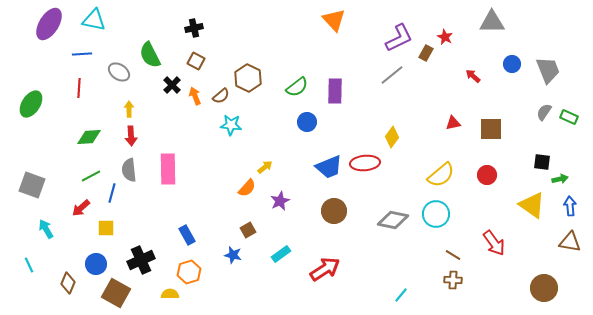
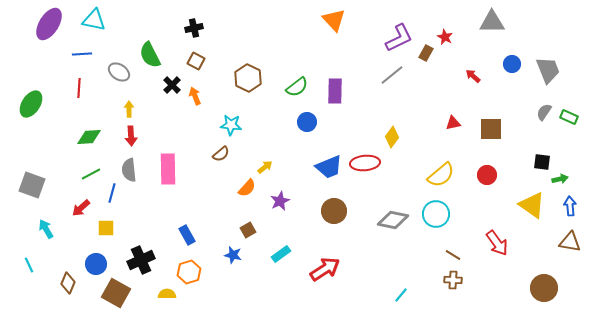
brown semicircle at (221, 96): moved 58 px down
green line at (91, 176): moved 2 px up
red arrow at (494, 243): moved 3 px right
yellow semicircle at (170, 294): moved 3 px left
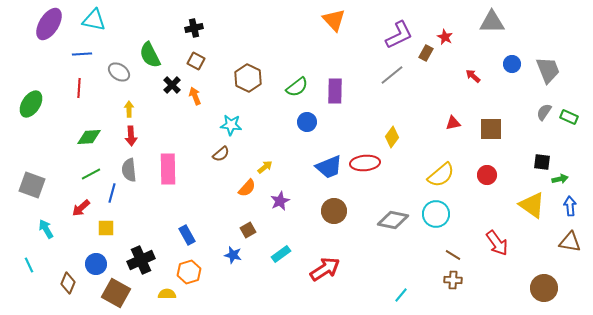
purple L-shape at (399, 38): moved 3 px up
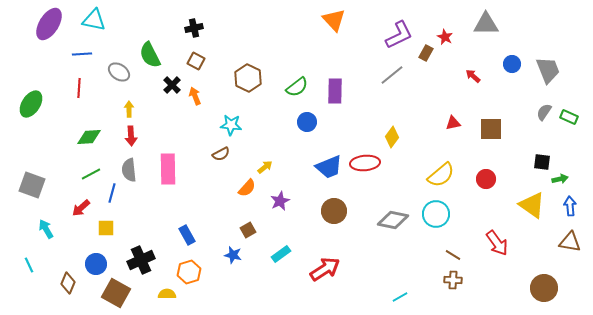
gray triangle at (492, 22): moved 6 px left, 2 px down
brown semicircle at (221, 154): rotated 12 degrees clockwise
red circle at (487, 175): moved 1 px left, 4 px down
cyan line at (401, 295): moved 1 px left, 2 px down; rotated 21 degrees clockwise
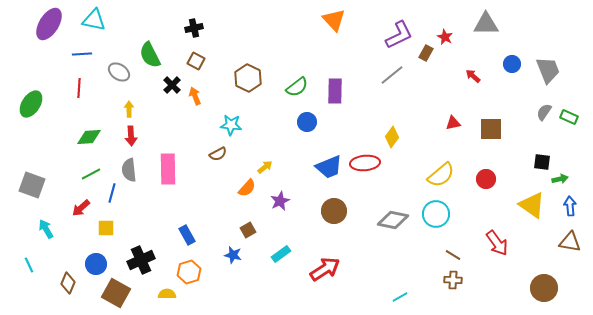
brown semicircle at (221, 154): moved 3 px left
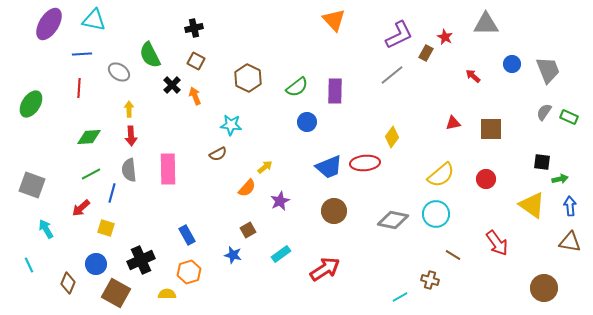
yellow square at (106, 228): rotated 18 degrees clockwise
brown cross at (453, 280): moved 23 px left; rotated 12 degrees clockwise
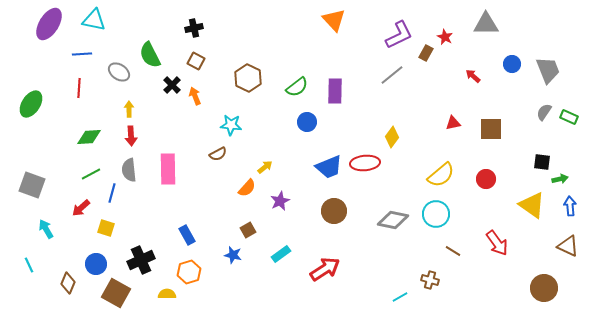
brown triangle at (570, 242): moved 2 px left, 4 px down; rotated 15 degrees clockwise
brown line at (453, 255): moved 4 px up
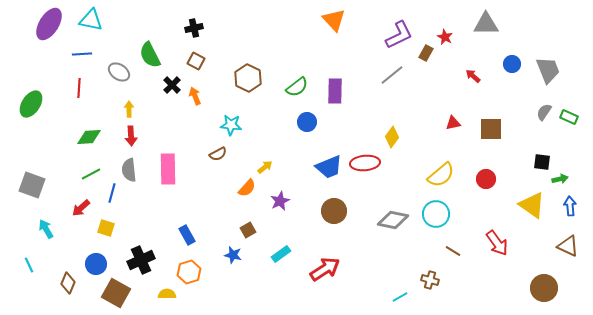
cyan triangle at (94, 20): moved 3 px left
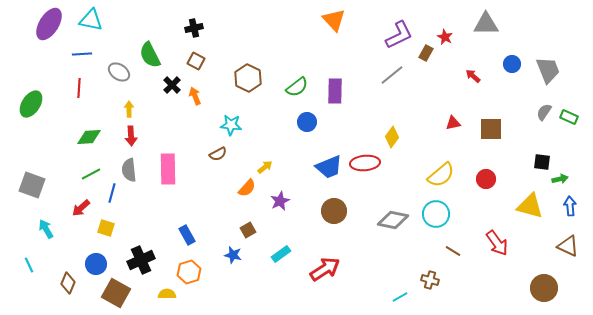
yellow triangle at (532, 205): moved 2 px left, 1 px down; rotated 20 degrees counterclockwise
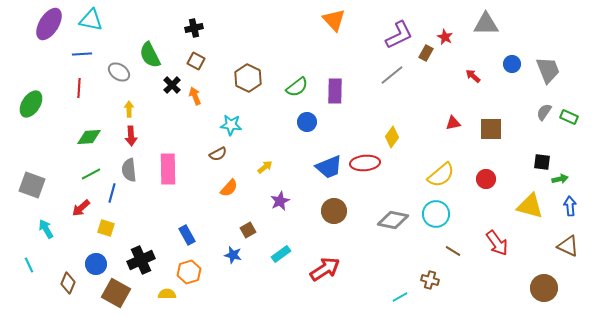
orange semicircle at (247, 188): moved 18 px left
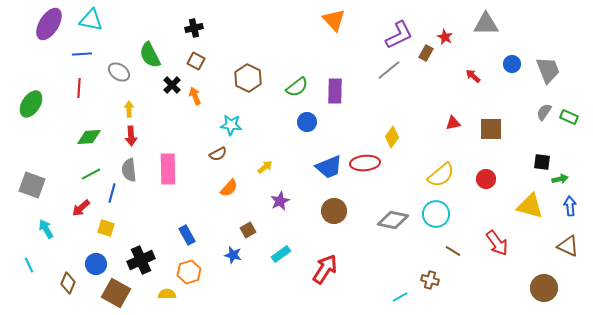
gray line at (392, 75): moved 3 px left, 5 px up
red arrow at (325, 269): rotated 24 degrees counterclockwise
